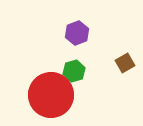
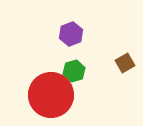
purple hexagon: moved 6 px left, 1 px down
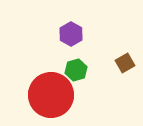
purple hexagon: rotated 10 degrees counterclockwise
green hexagon: moved 2 px right, 1 px up
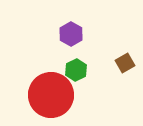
green hexagon: rotated 10 degrees counterclockwise
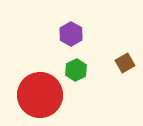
red circle: moved 11 px left
